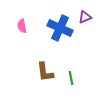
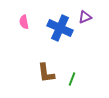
pink semicircle: moved 2 px right, 4 px up
brown L-shape: moved 1 px right, 1 px down
green line: moved 1 px right, 1 px down; rotated 32 degrees clockwise
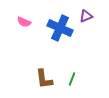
purple triangle: moved 1 px right, 1 px up
pink semicircle: rotated 56 degrees counterclockwise
brown L-shape: moved 2 px left, 6 px down
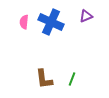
pink semicircle: rotated 72 degrees clockwise
blue cross: moved 9 px left, 6 px up
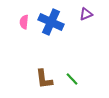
purple triangle: moved 2 px up
green line: rotated 64 degrees counterclockwise
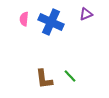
pink semicircle: moved 3 px up
green line: moved 2 px left, 3 px up
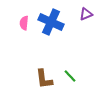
pink semicircle: moved 4 px down
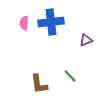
purple triangle: moved 26 px down
blue cross: rotated 30 degrees counterclockwise
brown L-shape: moved 5 px left, 5 px down
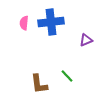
green line: moved 3 px left
